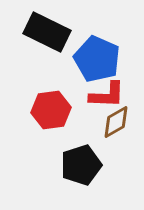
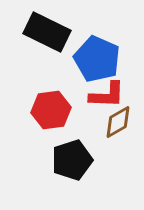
brown diamond: moved 2 px right
black pentagon: moved 9 px left, 5 px up
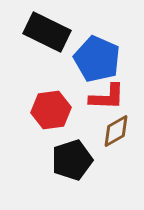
red L-shape: moved 2 px down
brown diamond: moved 2 px left, 9 px down
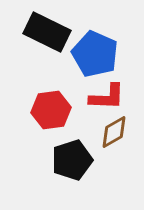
blue pentagon: moved 2 px left, 5 px up
brown diamond: moved 2 px left, 1 px down
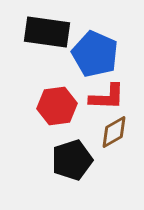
black rectangle: rotated 18 degrees counterclockwise
red hexagon: moved 6 px right, 4 px up
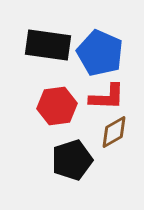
black rectangle: moved 1 px right, 13 px down
blue pentagon: moved 5 px right, 1 px up
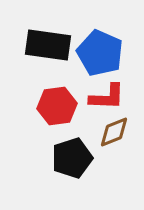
brown diamond: rotated 8 degrees clockwise
black pentagon: moved 2 px up
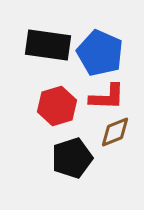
red hexagon: rotated 9 degrees counterclockwise
brown diamond: moved 1 px right
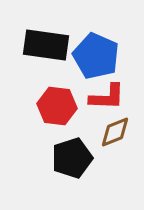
black rectangle: moved 2 px left
blue pentagon: moved 4 px left, 3 px down
red hexagon: rotated 24 degrees clockwise
